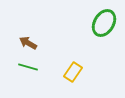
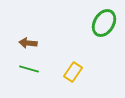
brown arrow: rotated 24 degrees counterclockwise
green line: moved 1 px right, 2 px down
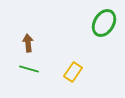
brown arrow: rotated 78 degrees clockwise
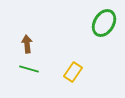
brown arrow: moved 1 px left, 1 px down
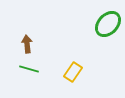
green ellipse: moved 4 px right, 1 px down; rotated 12 degrees clockwise
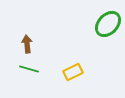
yellow rectangle: rotated 30 degrees clockwise
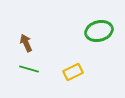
green ellipse: moved 9 px left, 7 px down; rotated 32 degrees clockwise
brown arrow: moved 1 px left, 1 px up; rotated 18 degrees counterclockwise
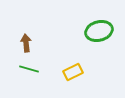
brown arrow: rotated 18 degrees clockwise
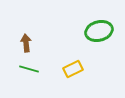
yellow rectangle: moved 3 px up
